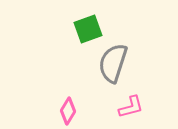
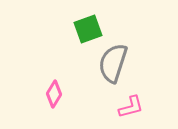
pink diamond: moved 14 px left, 17 px up
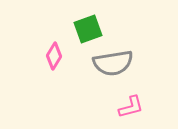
gray semicircle: rotated 117 degrees counterclockwise
pink diamond: moved 38 px up
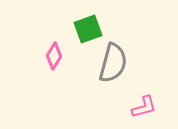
gray semicircle: rotated 66 degrees counterclockwise
pink L-shape: moved 13 px right
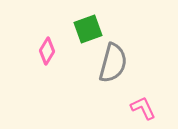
pink diamond: moved 7 px left, 5 px up
pink L-shape: moved 1 px left, 1 px down; rotated 100 degrees counterclockwise
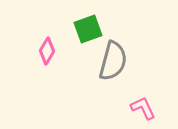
gray semicircle: moved 2 px up
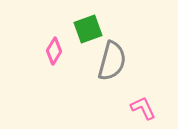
pink diamond: moved 7 px right
gray semicircle: moved 1 px left
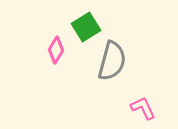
green square: moved 2 px left, 2 px up; rotated 12 degrees counterclockwise
pink diamond: moved 2 px right, 1 px up
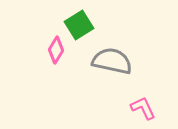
green square: moved 7 px left, 2 px up
gray semicircle: rotated 93 degrees counterclockwise
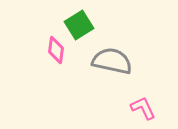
pink diamond: rotated 24 degrees counterclockwise
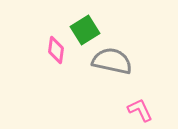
green square: moved 6 px right, 5 px down
pink L-shape: moved 3 px left, 2 px down
